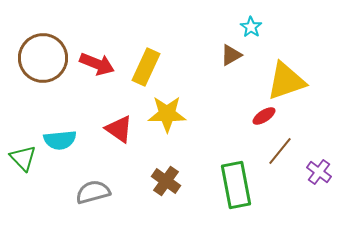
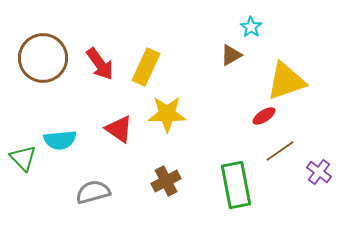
red arrow: moved 3 px right; rotated 32 degrees clockwise
brown line: rotated 16 degrees clockwise
brown cross: rotated 28 degrees clockwise
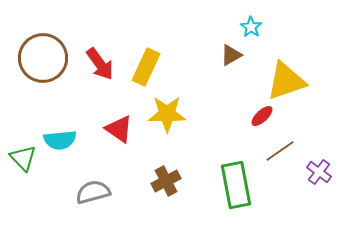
red ellipse: moved 2 px left; rotated 10 degrees counterclockwise
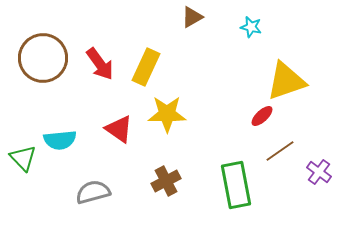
cyan star: rotated 20 degrees counterclockwise
brown triangle: moved 39 px left, 38 px up
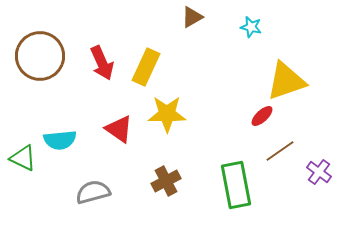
brown circle: moved 3 px left, 2 px up
red arrow: moved 2 px right, 1 px up; rotated 12 degrees clockwise
green triangle: rotated 20 degrees counterclockwise
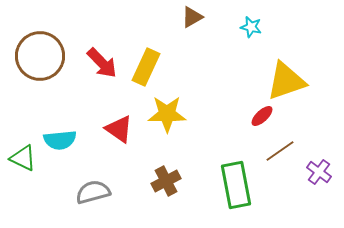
red arrow: rotated 20 degrees counterclockwise
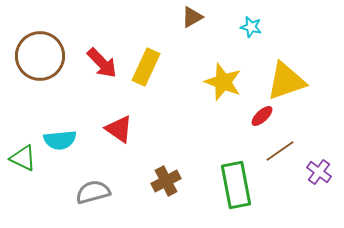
yellow star: moved 56 px right, 32 px up; rotated 21 degrees clockwise
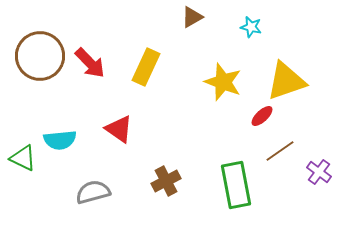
red arrow: moved 12 px left
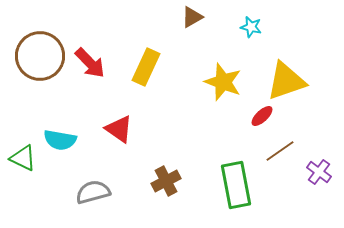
cyan semicircle: rotated 16 degrees clockwise
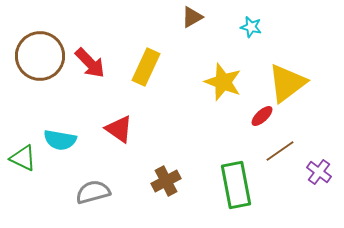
yellow triangle: moved 1 px right, 2 px down; rotated 18 degrees counterclockwise
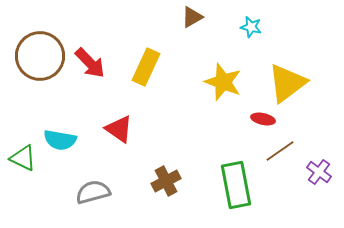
red ellipse: moved 1 px right, 3 px down; rotated 55 degrees clockwise
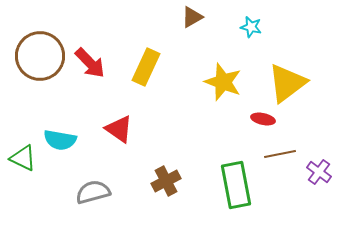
brown line: moved 3 px down; rotated 24 degrees clockwise
